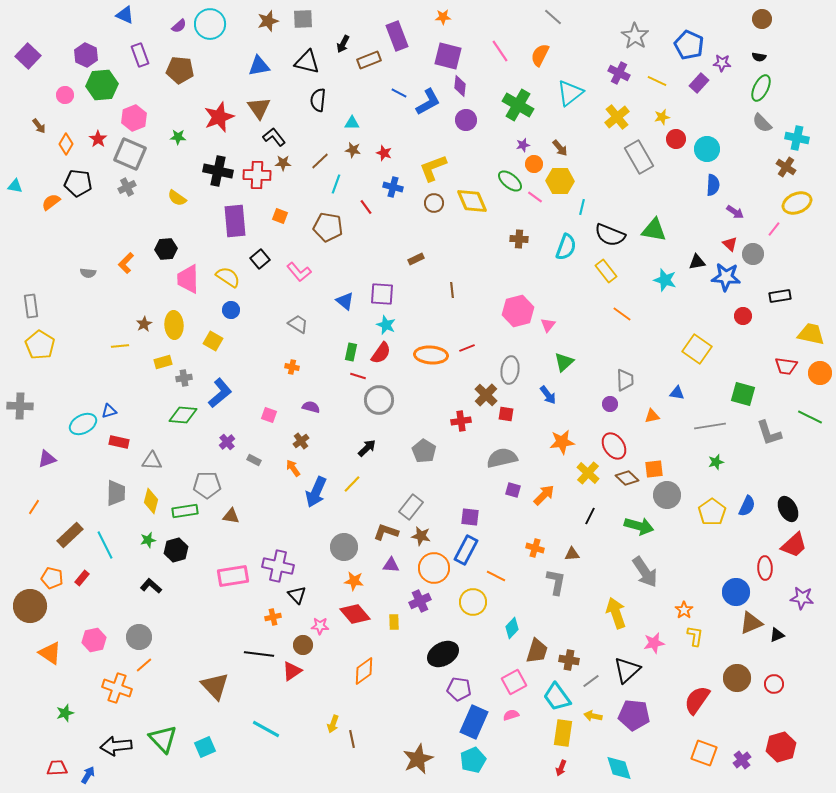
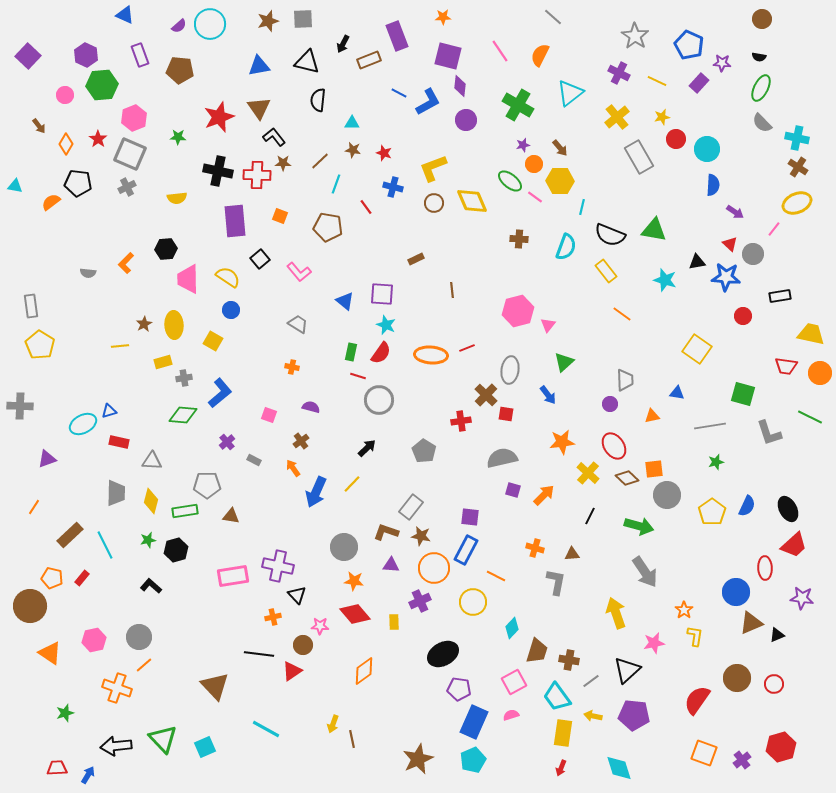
brown cross at (786, 167): moved 12 px right
yellow semicircle at (177, 198): rotated 42 degrees counterclockwise
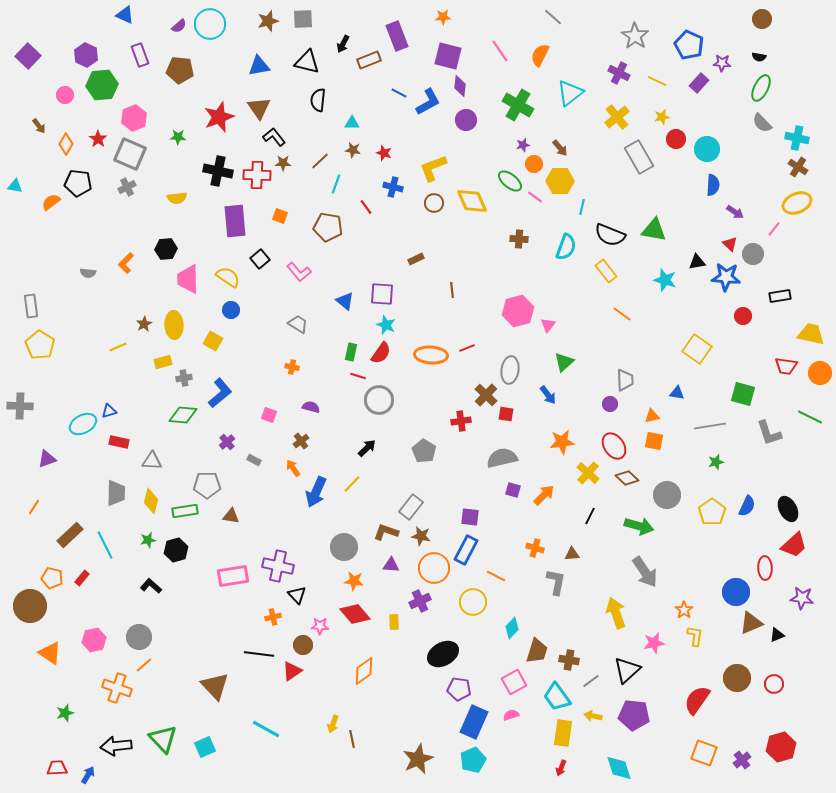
yellow line at (120, 346): moved 2 px left, 1 px down; rotated 18 degrees counterclockwise
orange square at (654, 469): moved 28 px up; rotated 18 degrees clockwise
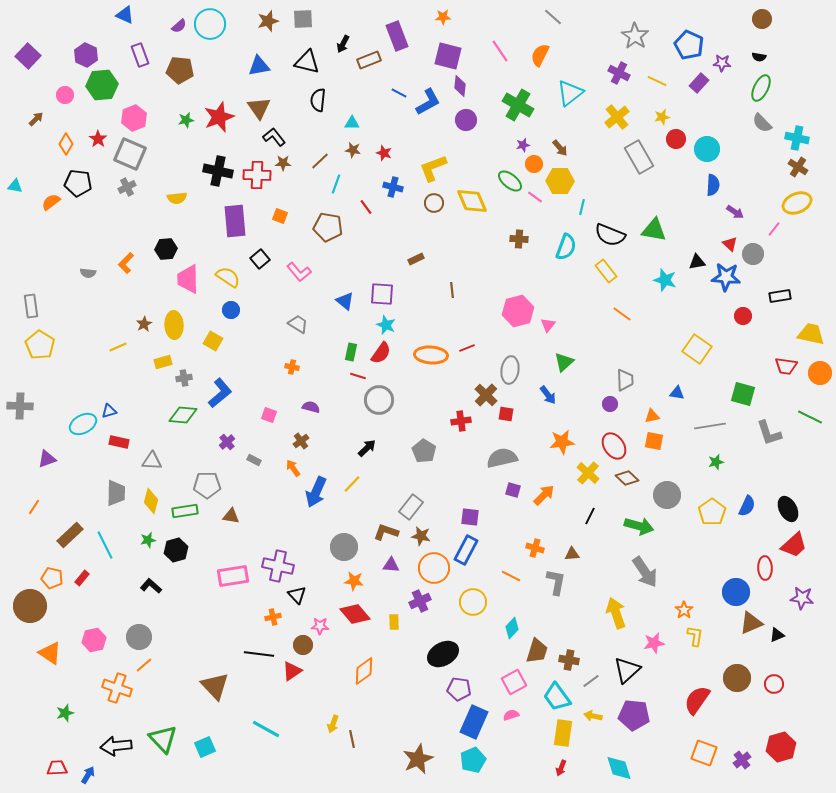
brown arrow at (39, 126): moved 3 px left, 7 px up; rotated 98 degrees counterclockwise
green star at (178, 137): moved 8 px right, 17 px up; rotated 14 degrees counterclockwise
orange line at (496, 576): moved 15 px right
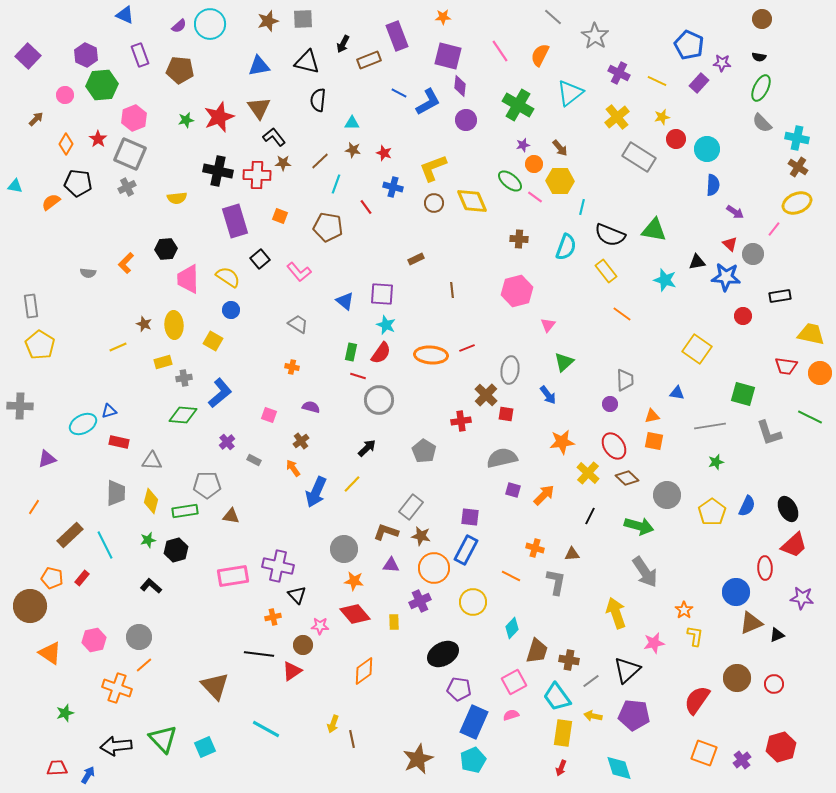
gray star at (635, 36): moved 40 px left
gray rectangle at (639, 157): rotated 28 degrees counterclockwise
purple rectangle at (235, 221): rotated 12 degrees counterclockwise
pink hexagon at (518, 311): moved 1 px left, 20 px up
brown star at (144, 324): rotated 21 degrees counterclockwise
gray circle at (344, 547): moved 2 px down
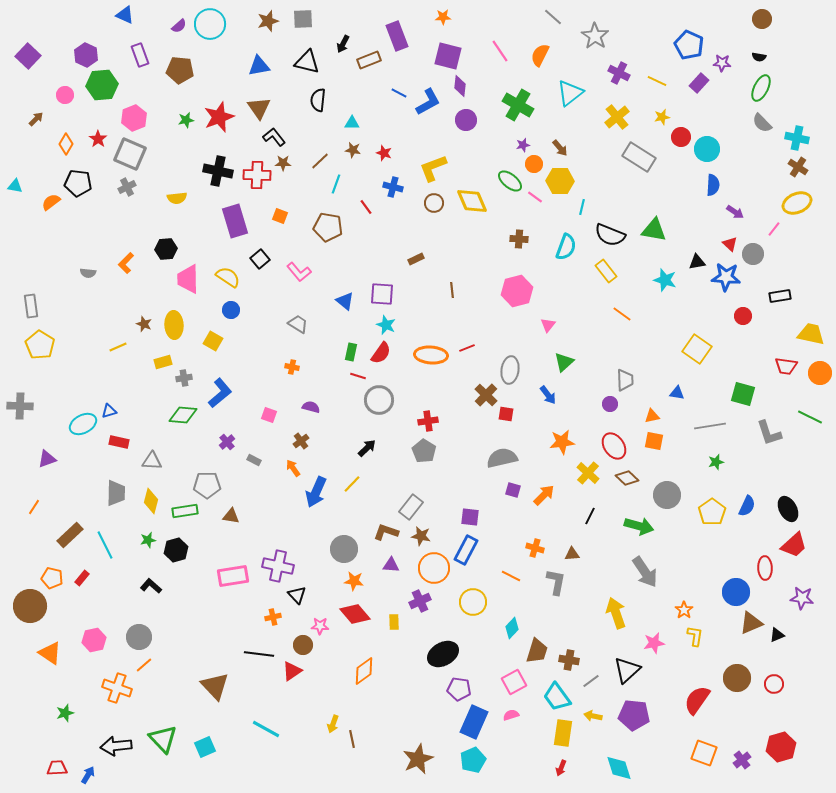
red circle at (676, 139): moved 5 px right, 2 px up
red cross at (461, 421): moved 33 px left
